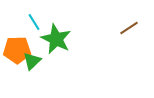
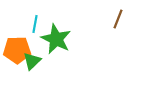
cyan line: moved 1 px right, 2 px down; rotated 42 degrees clockwise
brown line: moved 11 px left, 9 px up; rotated 36 degrees counterclockwise
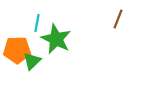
cyan line: moved 2 px right, 1 px up
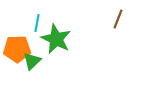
orange pentagon: moved 1 px up
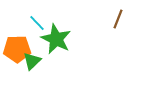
cyan line: rotated 54 degrees counterclockwise
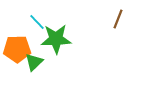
cyan line: moved 1 px up
green star: rotated 28 degrees counterclockwise
green triangle: moved 2 px right, 1 px down
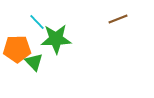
brown line: rotated 48 degrees clockwise
green triangle: rotated 30 degrees counterclockwise
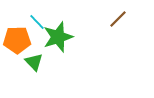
brown line: rotated 24 degrees counterclockwise
green star: moved 2 px right, 2 px up; rotated 16 degrees counterclockwise
orange pentagon: moved 9 px up
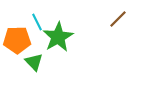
cyan line: rotated 18 degrees clockwise
green star: rotated 12 degrees counterclockwise
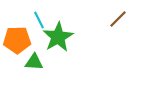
cyan line: moved 2 px right, 2 px up
green triangle: rotated 42 degrees counterclockwise
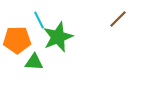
green star: rotated 8 degrees clockwise
